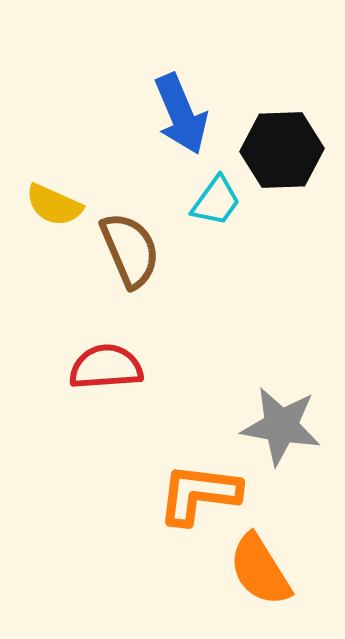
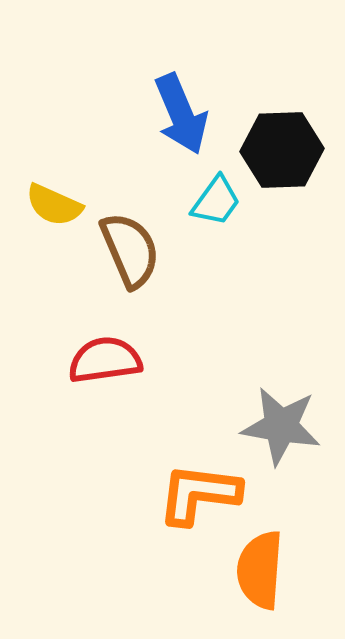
red semicircle: moved 1 px left, 7 px up; rotated 4 degrees counterclockwise
orange semicircle: rotated 36 degrees clockwise
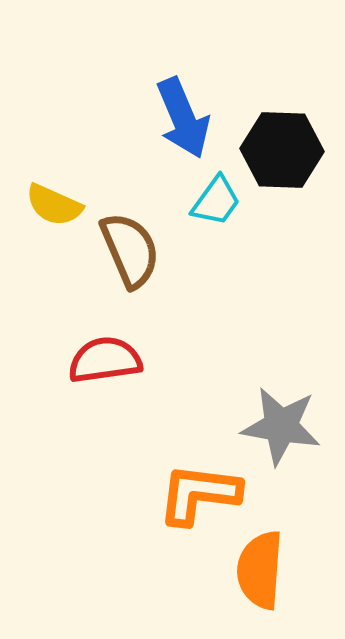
blue arrow: moved 2 px right, 4 px down
black hexagon: rotated 4 degrees clockwise
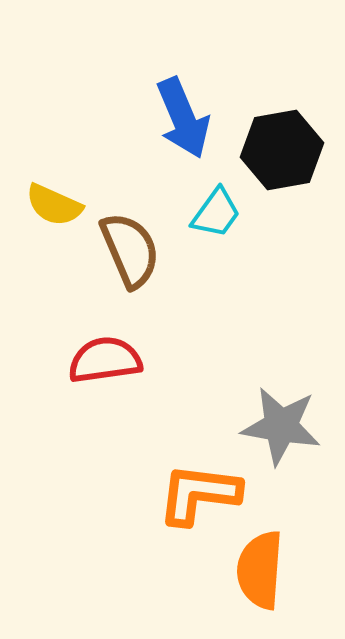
black hexagon: rotated 12 degrees counterclockwise
cyan trapezoid: moved 12 px down
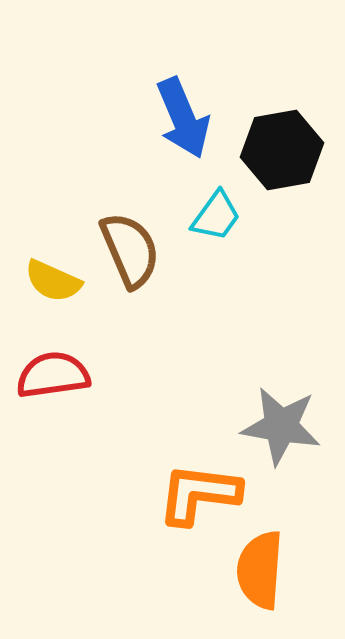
yellow semicircle: moved 1 px left, 76 px down
cyan trapezoid: moved 3 px down
red semicircle: moved 52 px left, 15 px down
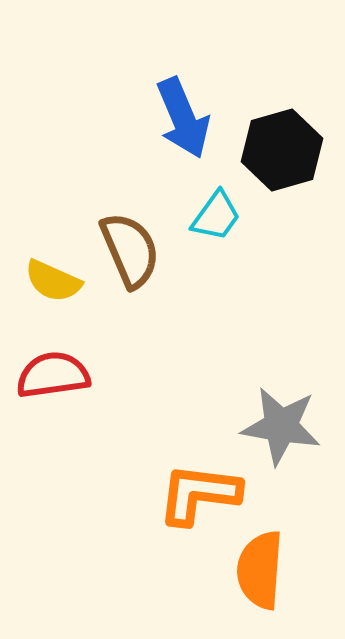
black hexagon: rotated 6 degrees counterclockwise
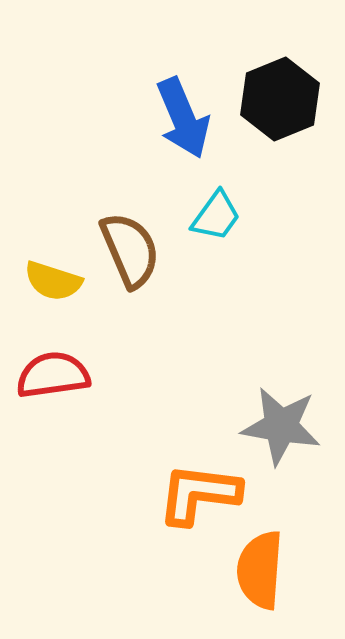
black hexagon: moved 2 px left, 51 px up; rotated 6 degrees counterclockwise
yellow semicircle: rotated 6 degrees counterclockwise
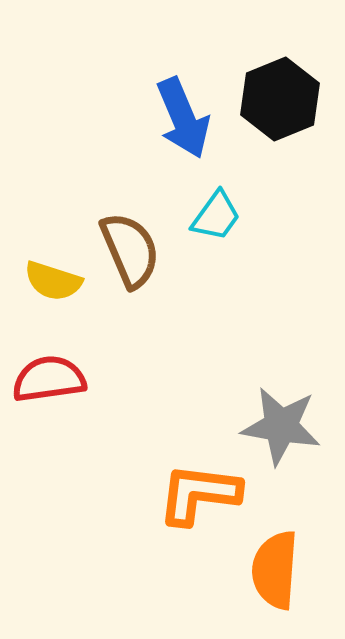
red semicircle: moved 4 px left, 4 px down
orange semicircle: moved 15 px right
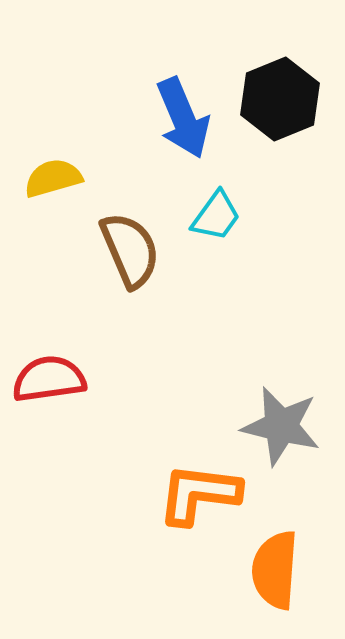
yellow semicircle: moved 103 px up; rotated 146 degrees clockwise
gray star: rotated 4 degrees clockwise
